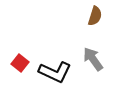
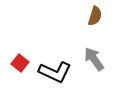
gray arrow: moved 1 px right
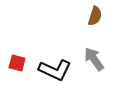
red square: moved 3 px left; rotated 24 degrees counterclockwise
black L-shape: moved 2 px up
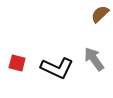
brown semicircle: moved 5 px right, 2 px up; rotated 150 degrees counterclockwise
black L-shape: moved 2 px right, 2 px up
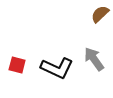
red square: moved 2 px down
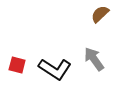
black L-shape: moved 2 px left, 1 px down; rotated 8 degrees clockwise
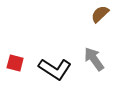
red square: moved 2 px left, 2 px up
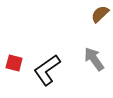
red square: moved 1 px left
black L-shape: moved 8 px left, 1 px down; rotated 112 degrees clockwise
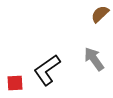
red square: moved 1 px right, 20 px down; rotated 18 degrees counterclockwise
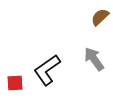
brown semicircle: moved 3 px down
